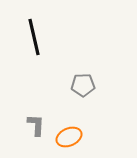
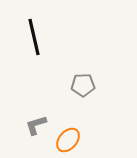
gray L-shape: rotated 110 degrees counterclockwise
orange ellipse: moved 1 px left, 3 px down; rotated 25 degrees counterclockwise
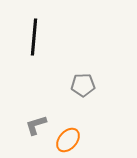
black line: rotated 18 degrees clockwise
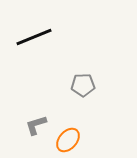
black line: rotated 63 degrees clockwise
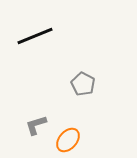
black line: moved 1 px right, 1 px up
gray pentagon: moved 1 px up; rotated 30 degrees clockwise
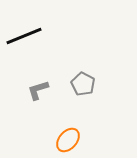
black line: moved 11 px left
gray L-shape: moved 2 px right, 35 px up
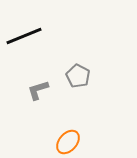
gray pentagon: moved 5 px left, 8 px up
orange ellipse: moved 2 px down
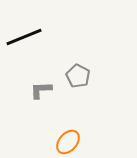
black line: moved 1 px down
gray L-shape: moved 3 px right; rotated 15 degrees clockwise
